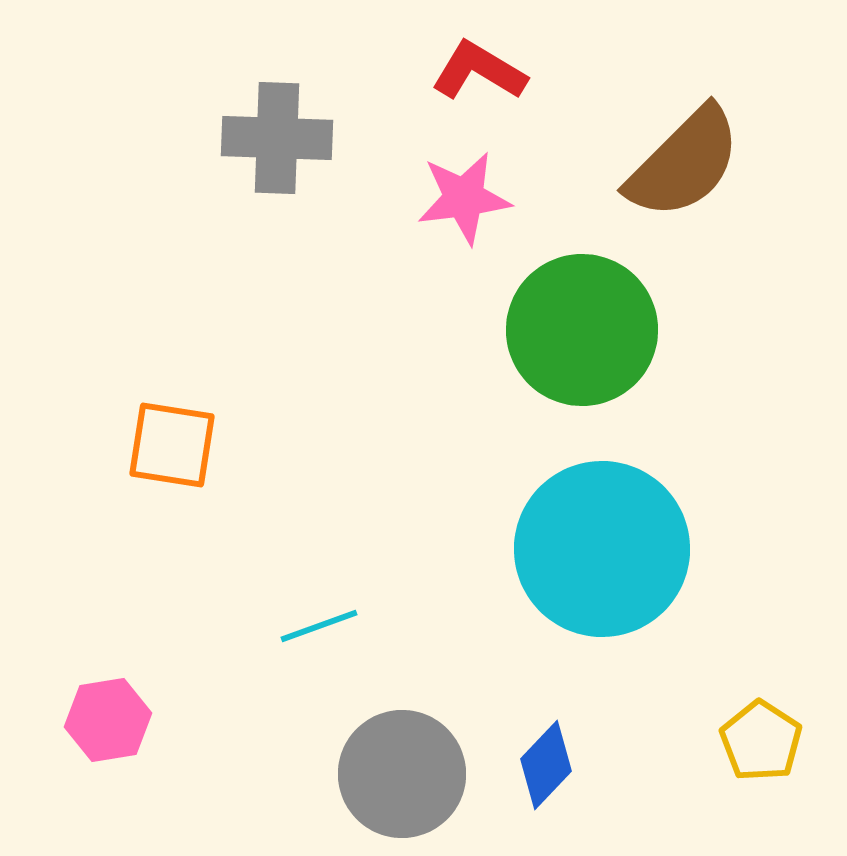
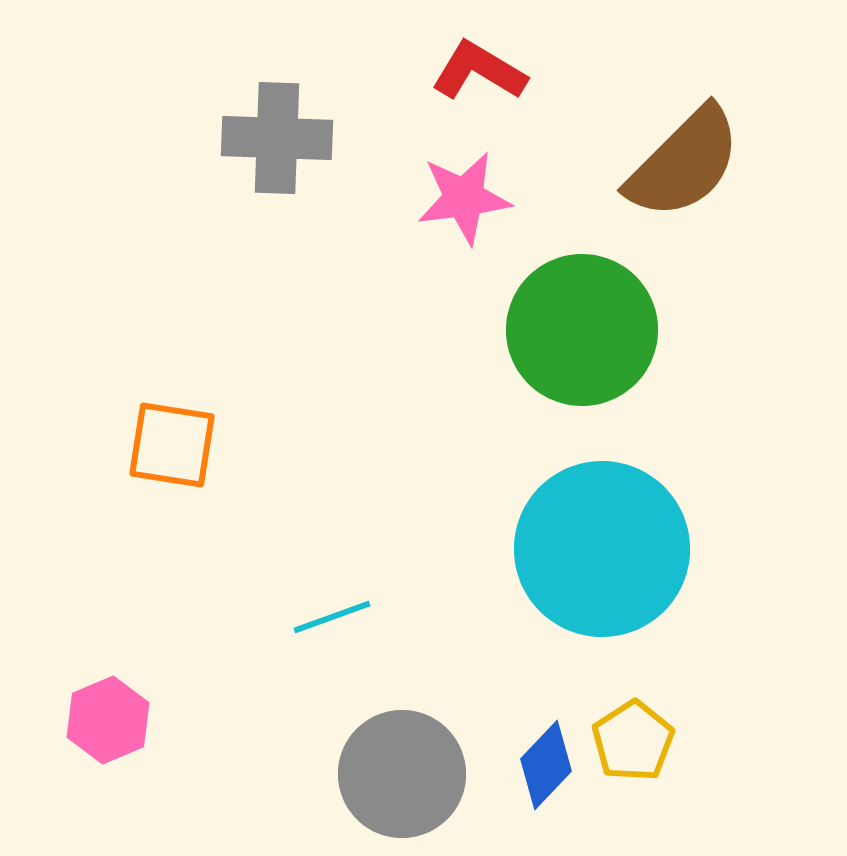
cyan line: moved 13 px right, 9 px up
pink hexagon: rotated 14 degrees counterclockwise
yellow pentagon: moved 128 px left; rotated 6 degrees clockwise
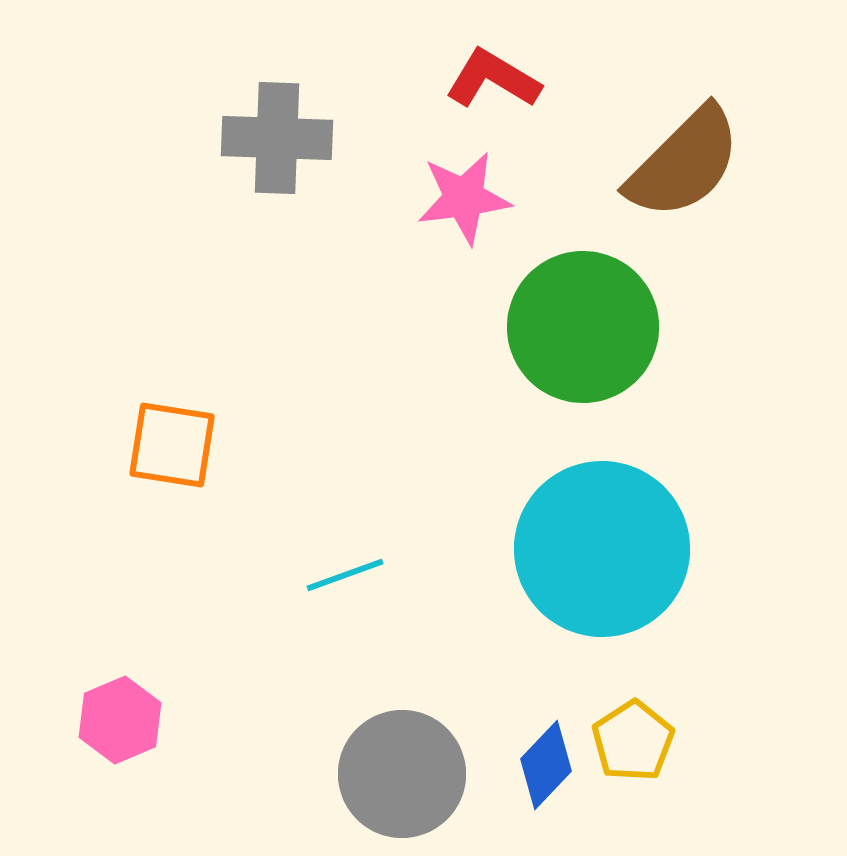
red L-shape: moved 14 px right, 8 px down
green circle: moved 1 px right, 3 px up
cyan line: moved 13 px right, 42 px up
pink hexagon: moved 12 px right
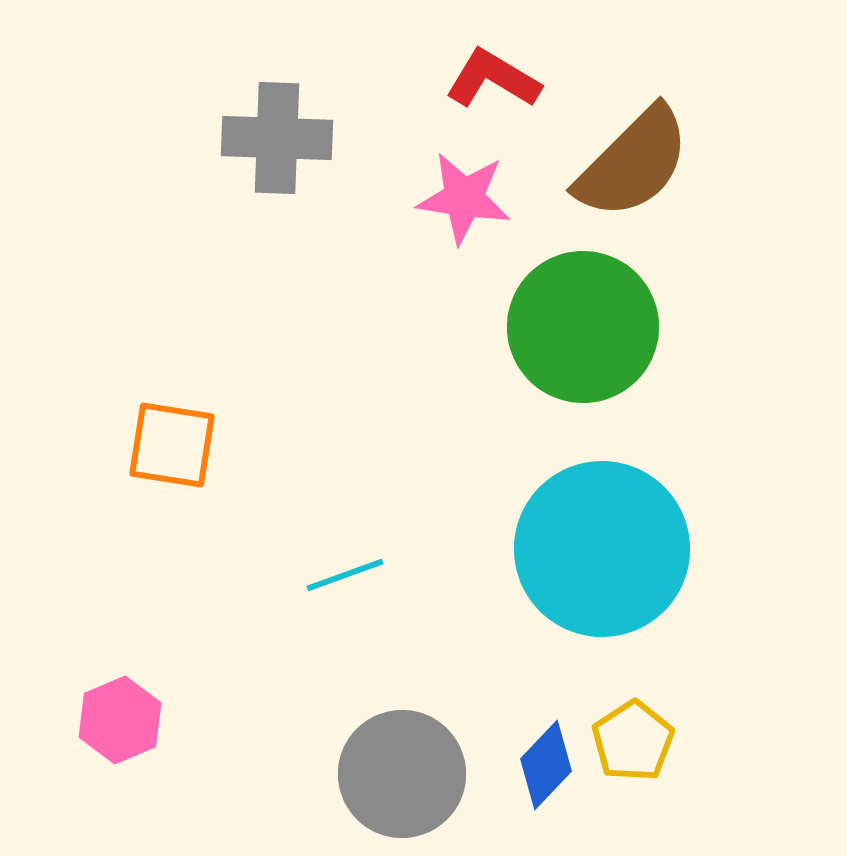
brown semicircle: moved 51 px left
pink star: rotated 16 degrees clockwise
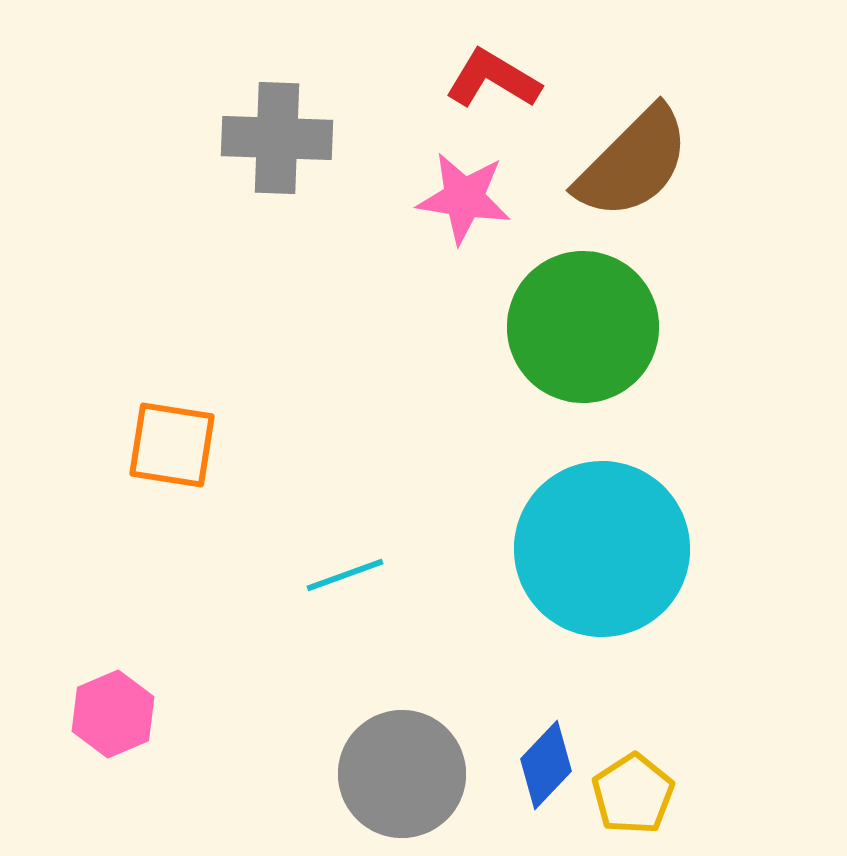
pink hexagon: moved 7 px left, 6 px up
yellow pentagon: moved 53 px down
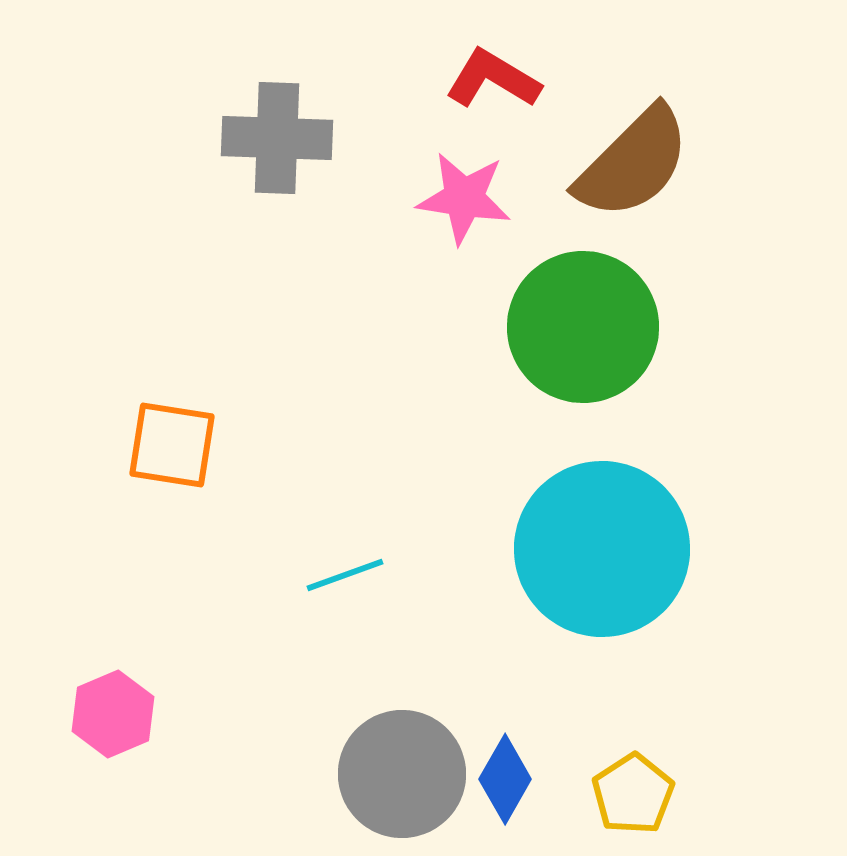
blue diamond: moved 41 px left, 14 px down; rotated 14 degrees counterclockwise
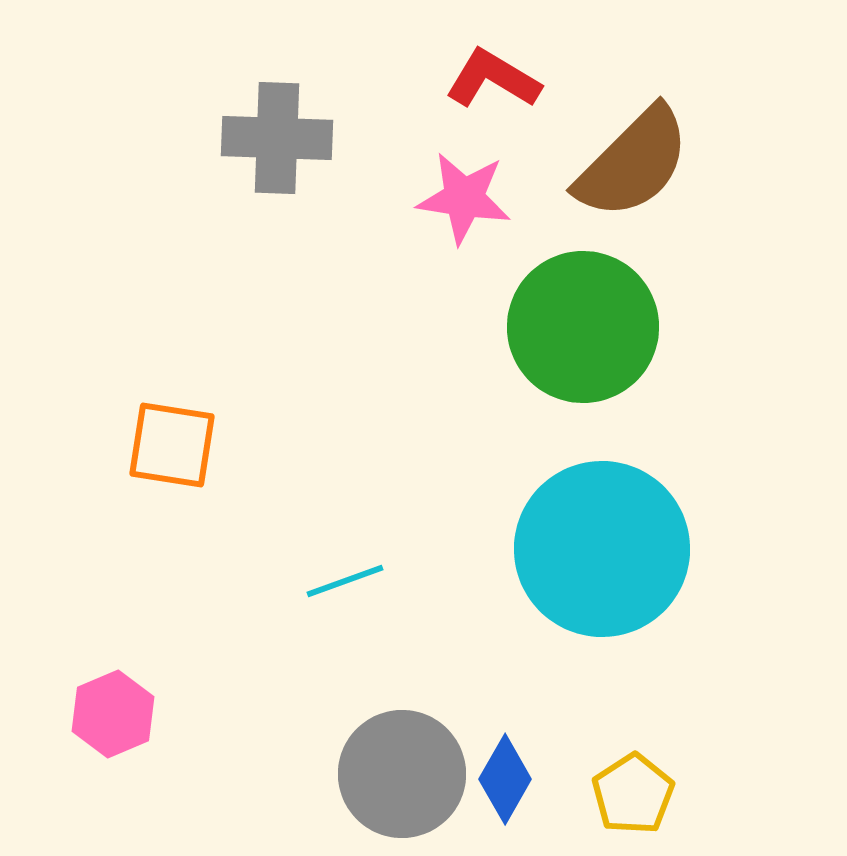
cyan line: moved 6 px down
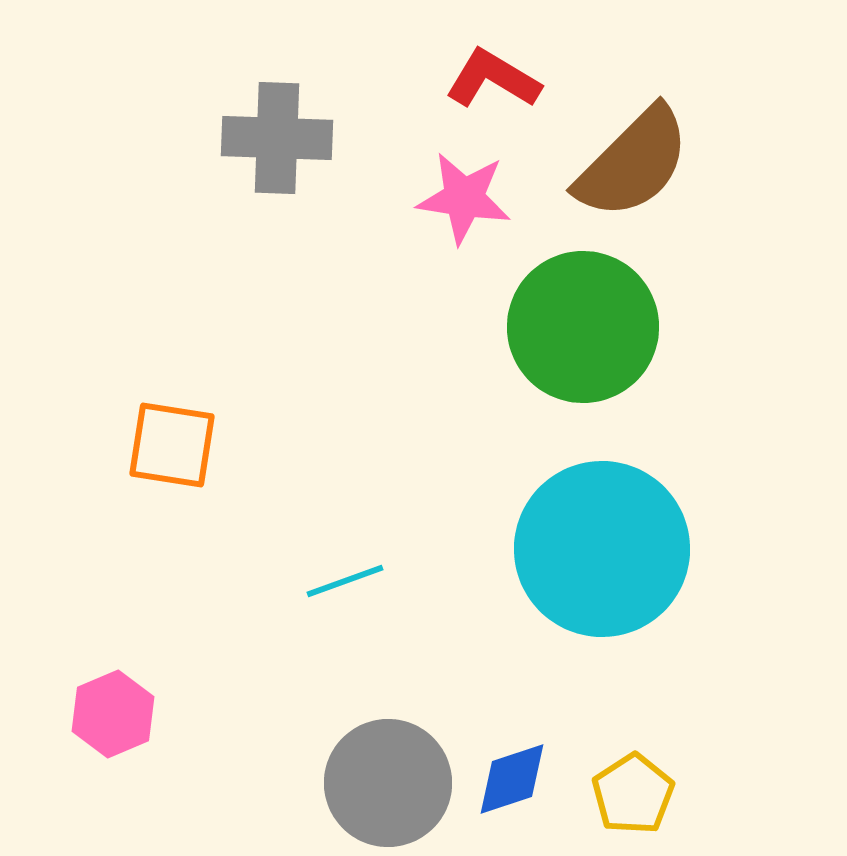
gray circle: moved 14 px left, 9 px down
blue diamond: moved 7 px right; rotated 42 degrees clockwise
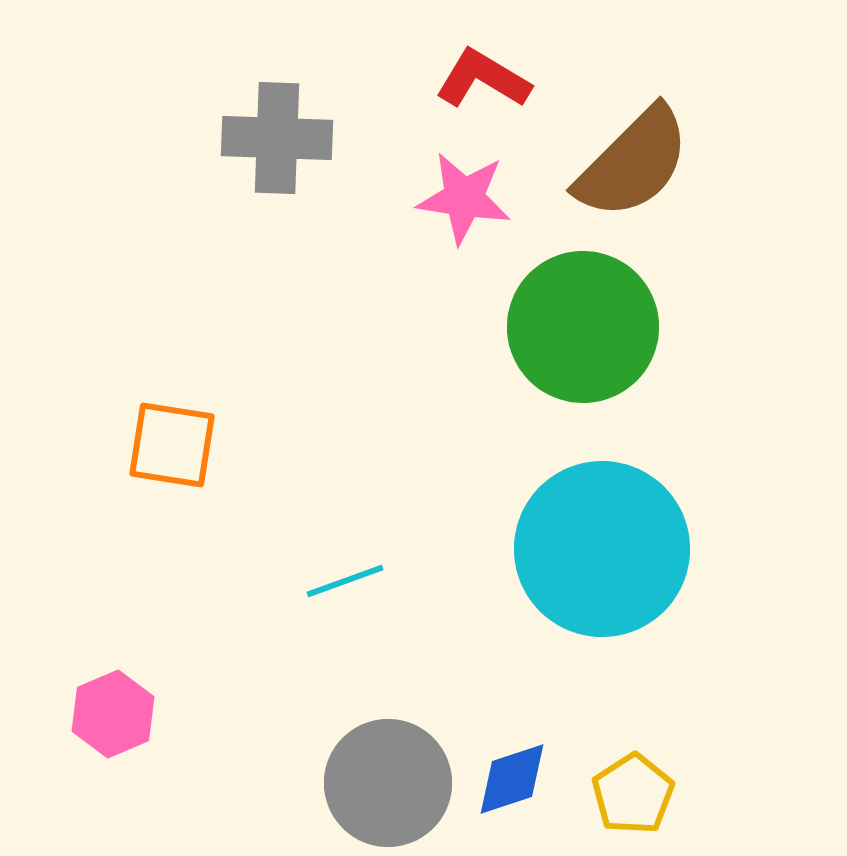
red L-shape: moved 10 px left
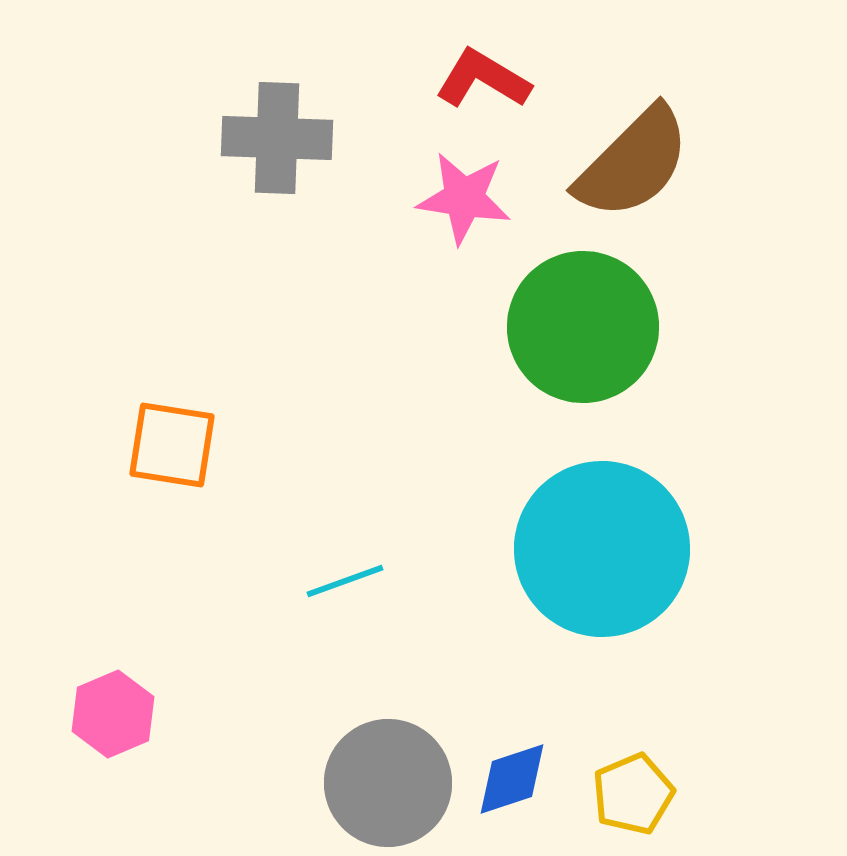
yellow pentagon: rotated 10 degrees clockwise
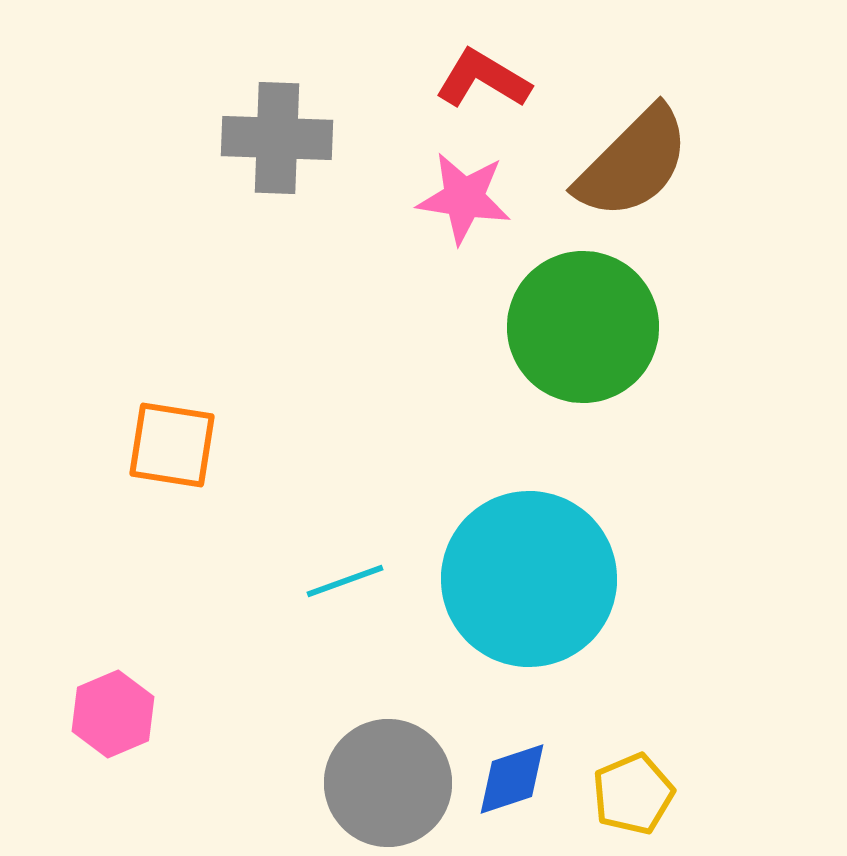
cyan circle: moved 73 px left, 30 px down
